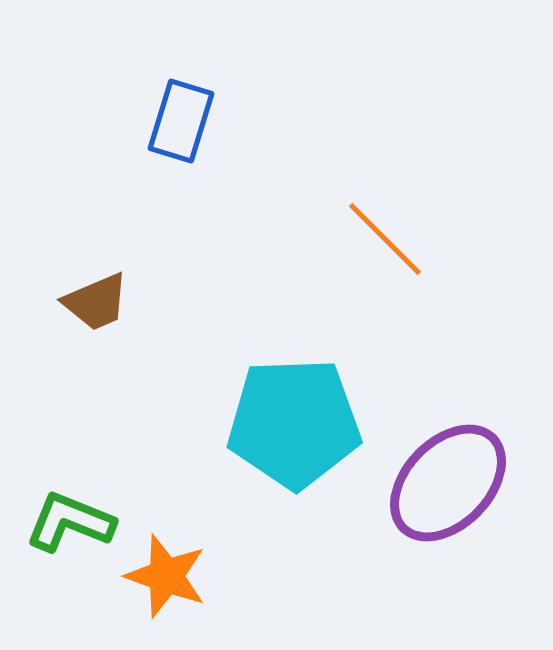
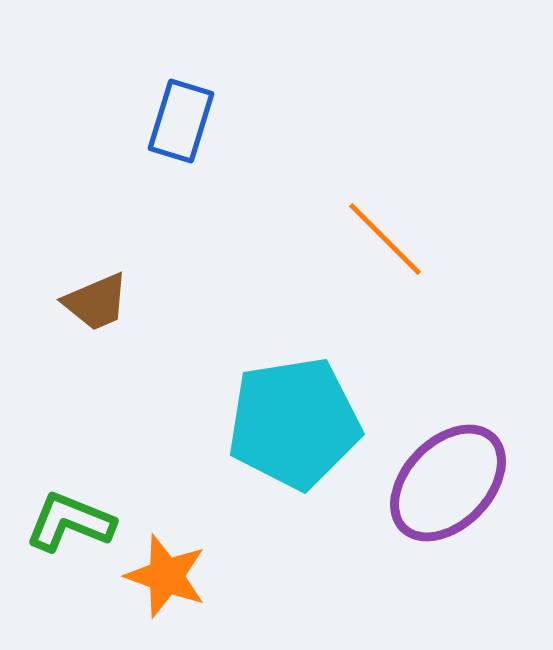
cyan pentagon: rotated 7 degrees counterclockwise
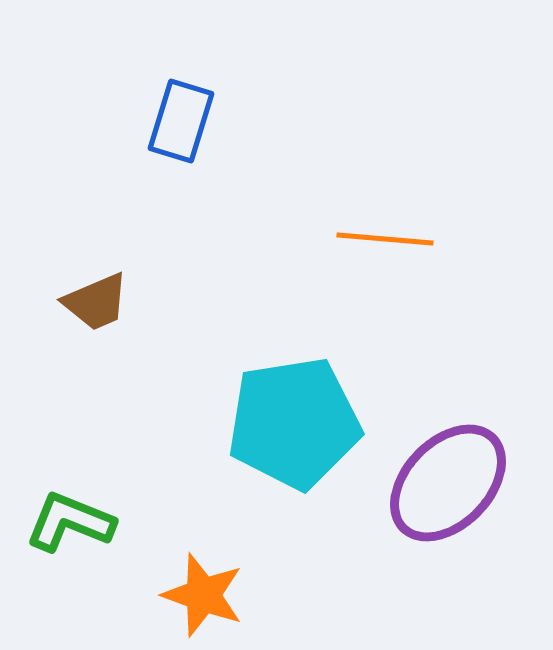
orange line: rotated 40 degrees counterclockwise
orange star: moved 37 px right, 19 px down
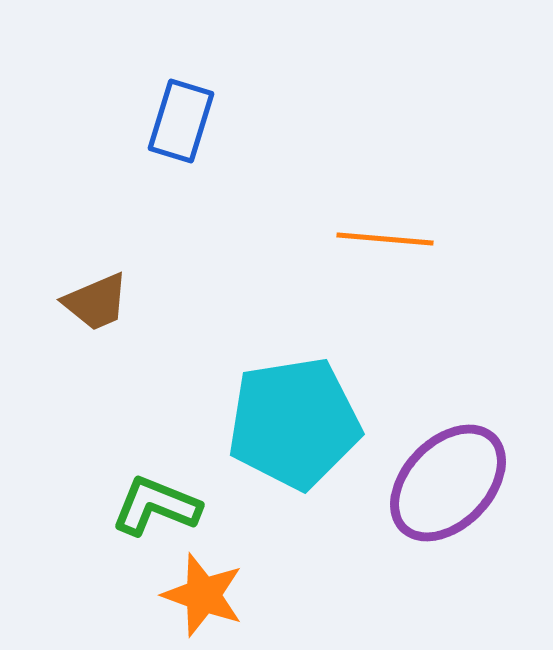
green L-shape: moved 86 px right, 16 px up
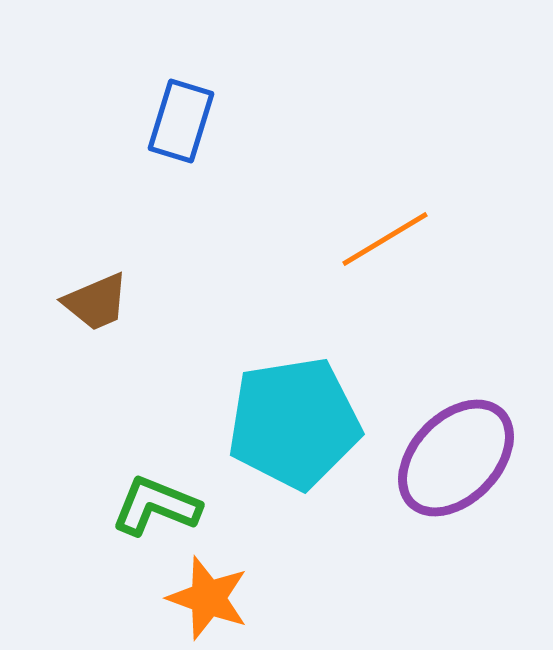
orange line: rotated 36 degrees counterclockwise
purple ellipse: moved 8 px right, 25 px up
orange star: moved 5 px right, 3 px down
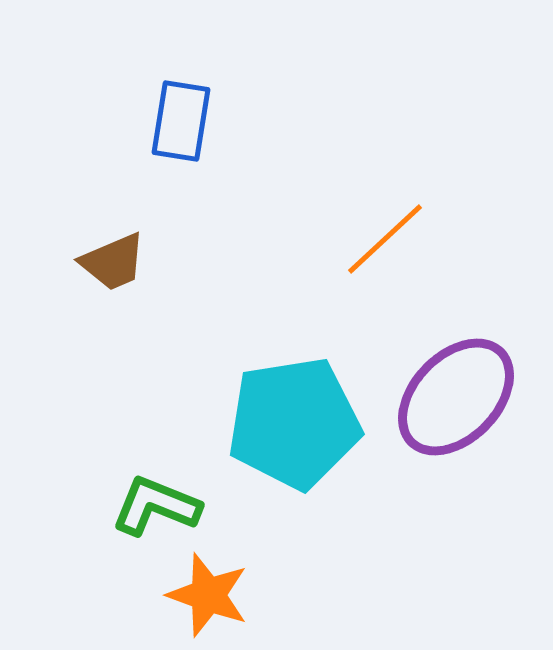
blue rectangle: rotated 8 degrees counterclockwise
orange line: rotated 12 degrees counterclockwise
brown trapezoid: moved 17 px right, 40 px up
purple ellipse: moved 61 px up
orange star: moved 3 px up
